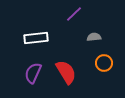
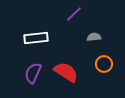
orange circle: moved 1 px down
red semicircle: rotated 25 degrees counterclockwise
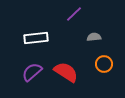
purple semicircle: moved 1 px left, 1 px up; rotated 25 degrees clockwise
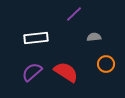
orange circle: moved 2 px right
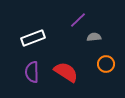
purple line: moved 4 px right, 6 px down
white rectangle: moved 3 px left; rotated 15 degrees counterclockwise
purple semicircle: rotated 50 degrees counterclockwise
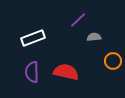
orange circle: moved 7 px right, 3 px up
red semicircle: rotated 20 degrees counterclockwise
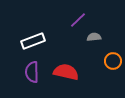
white rectangle: moved 3 px down
